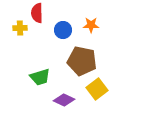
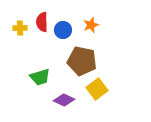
red semicircle: moved 5 px right, 9 px down
orange star: rotated 21 degrees counterclockwise
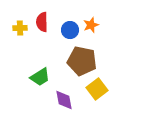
blue circle: moved 7 px right
green trapezoid: rotated 15 degrees counterclockwise
purple diamond: rotated 55 degrees clockwise
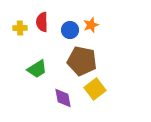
green trapezoid: moved 3 px left, 8 px up
yellow square: moved 2 px left
purple diamond: moved 1 px left, 2 px up
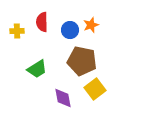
yellow cross: moved 3 px left, 3 px down
